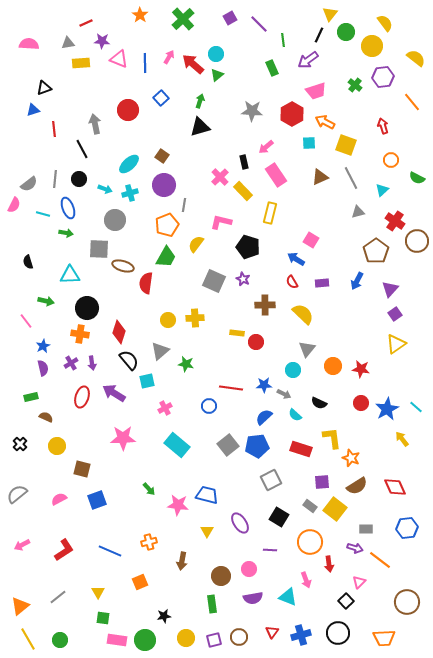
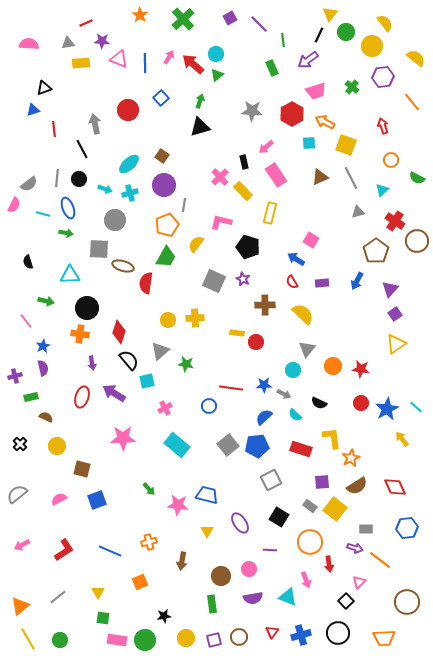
green cross at (355, 85): moved 3 px left, 2 px down
gray line at (55, 179): moved 2 px right, 1 px up
purple cross at (71, 363): moved 56 px left, 13 px down; rotated 16 degrees clockwise
orange star at (351, 458): rotated 24 degrees clockwise
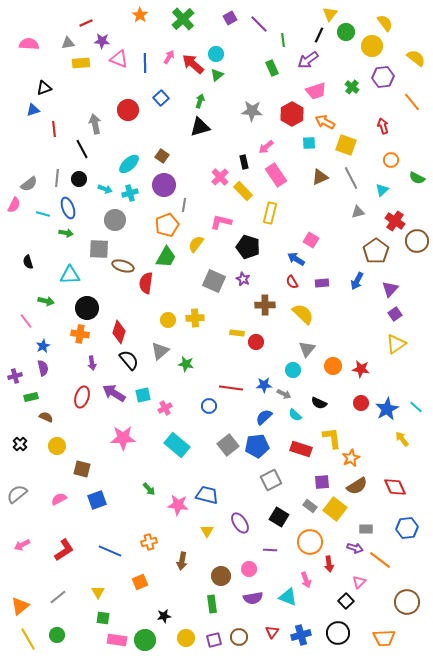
cyan square at (147, 381): moved 4 px left, 14 px down
green circle at (60, 640): moved 3 px left, 5 px up
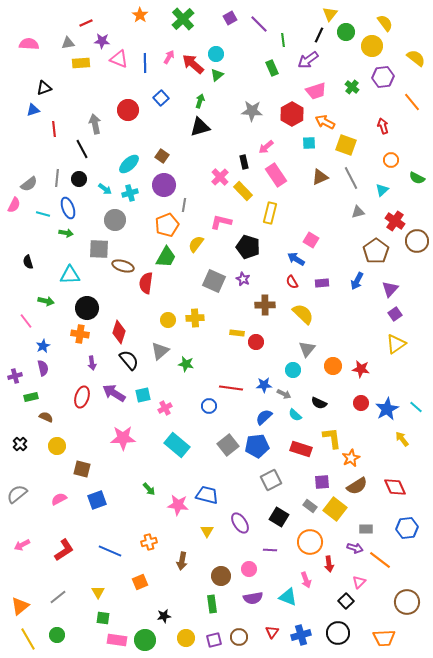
cyan arrow at (105, 189): rotated 16 degrees clockwise
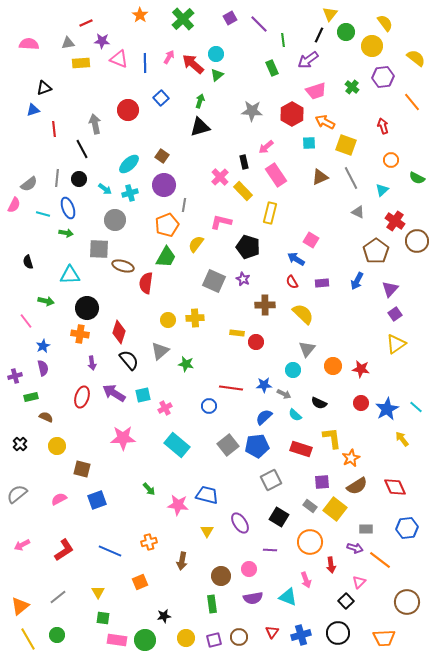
gray triangle at (358, 212): rotated 40 degrees clockwise
red arrow at (329, 564): moved 2 px right, 1 px down
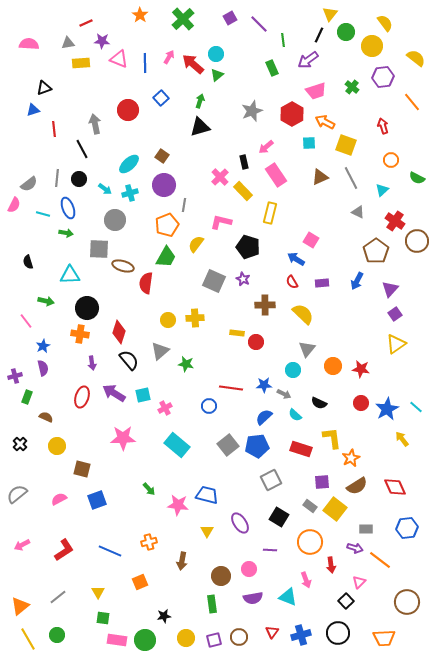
gray star at (252, 111): rotated 25 degrees counterclockwise
green rectangle at (31, 397): moved 4 px left; rotated 56 degrees counterclockwise
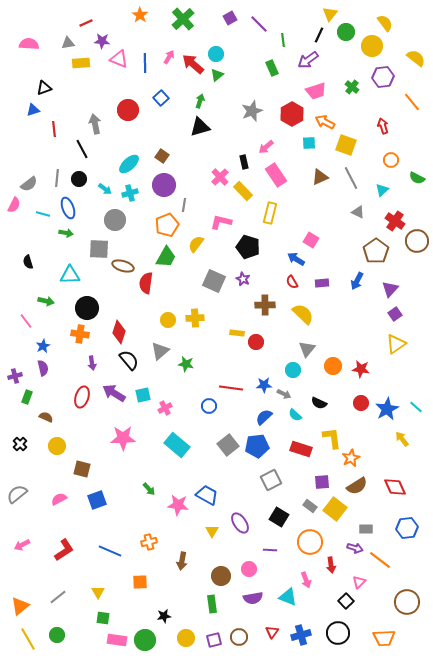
blue trapezoid at (207, 495): rotated 15 degrees clockwise
yellow triangle at (207, 531): moved 5 px right
orange square at (140, 582): rotated 21 degrees clockwise
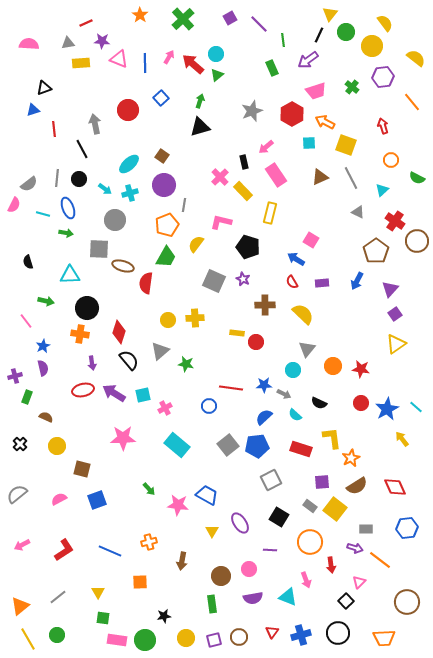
red ellipse at (82, 397): moved 1 px right, 7 px up; rotated 60 degrees clockwise
